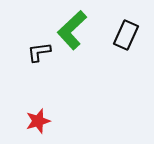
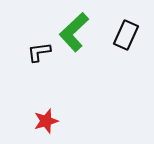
green L-shape: moved 2 px right, 2 px down
red star: moved 8 px right
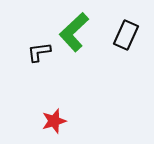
red star: moved 8 px right
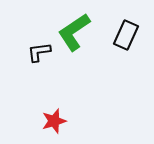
green L-shape: rotated 9 degrees clockwise
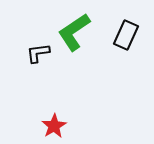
black L-shape: moved 1 px left, 1 px down
red star: moved 5 px down; rotated 15 degrees counterclockwise
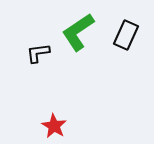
green L-shape: moved 4 px right
red star: rotated 10 degrees counterclockwise
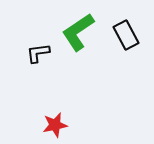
black rectangle: rotated 52 degrees counterclockwise
red star: moved 1 px right, 1 px up; rotated 30 degrees clockwise
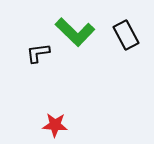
green L-shape: moved 3 px left; rotated 102 degrees counterclockwise
red star: rotated 15 degrees clockwise
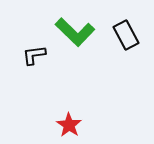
black L-shape: moved 4 px left, 2 px down
red star: moved 14 px right; rotated 30 degrees clockwise
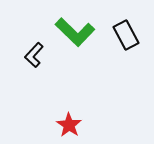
black L-shape: rotated 40 degrees counterclockwise
